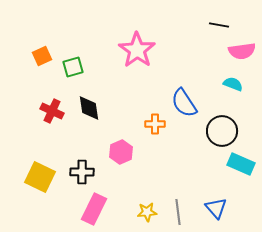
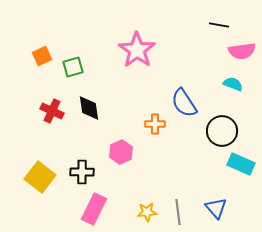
yellow square: rotated 12 degrees clockwise
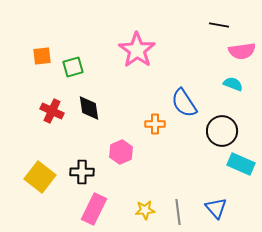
orange square: rotated 18 degrees clockwise
yellow star: moved 2 px left, 2 px up
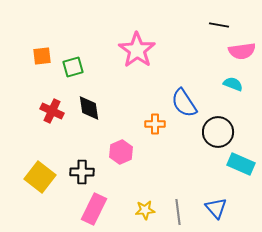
black circle: moved 4 px left, 1 px down
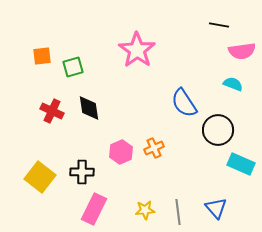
orange cross: moved 1 px left, 24 px down; rotated 24 degrees counterclockwise
black circle: moved 2 px up
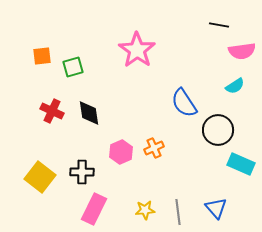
cyan semicircle: moved 2 px right, 2 px down; rotated 126 degrees clockwise
black diamond: moved 5 px down
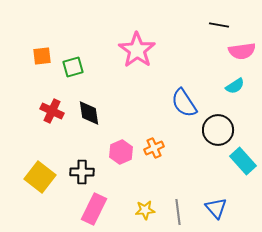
cyan rectangle: moved 2 px right, 3 px up; rotated 24 degrees clockwise
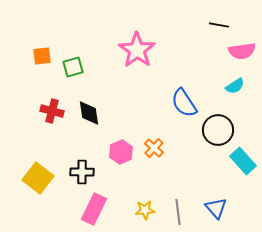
red cross: rotated 10 degrees counterclockwise
orange cross: rotated 24 degrees counterclockwise
yellow square: moved 2 px left, 1 px down
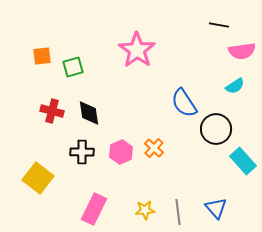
black circle: moved 2 px left, 1 px up
black cross: moved 20 px up
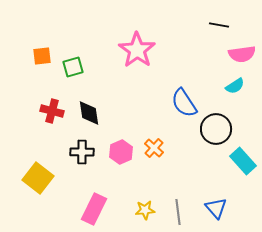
pink semicircle: moved 3 px down
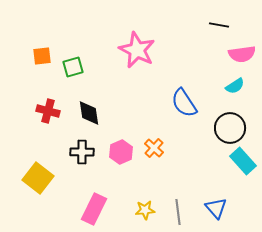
pink star: rotated 9 degrees counterclockwise
red cross: moved 4 px left
black circle: moved 14 px right, 1 px up
